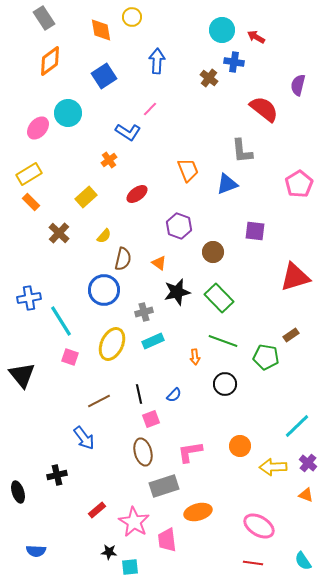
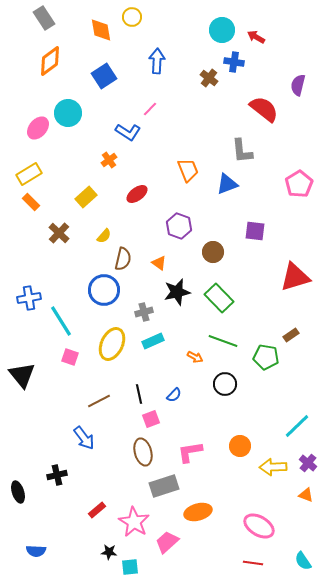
orange arrow at (195, 357): rotated 56 degrees counterclockwise
pink trapezoid at (167, 540): moved 2 px down; rotated 55 degrees clockwise
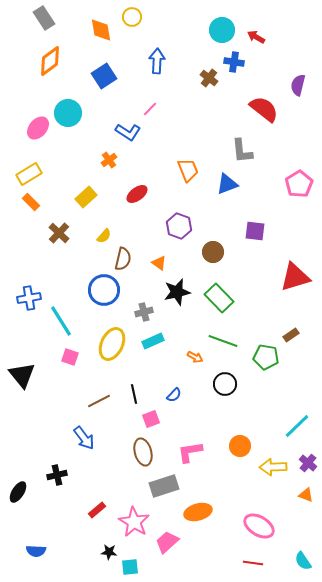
black line at (139, 394): moved 5 px left
black ellipse at (18, 492): rotated 50 degrees clockwise
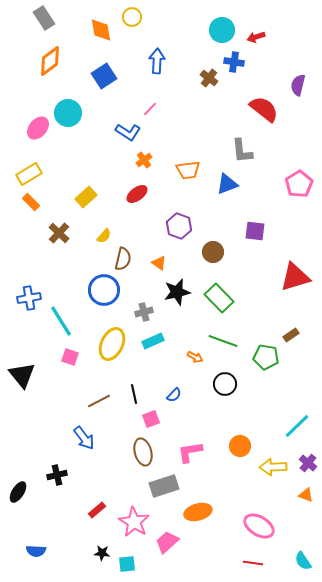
red arrow at (256, 37): rotated 48 degrees counterclockwise
orange cross at (109, 160): moved 35 px right
orange trapezoid at (188, 170): rotated 105 degrees clockwise
black star at (109, 552): moved 7 px left, 1 px down
cyan square at (130, 567): moved 3 px left, 3 px up
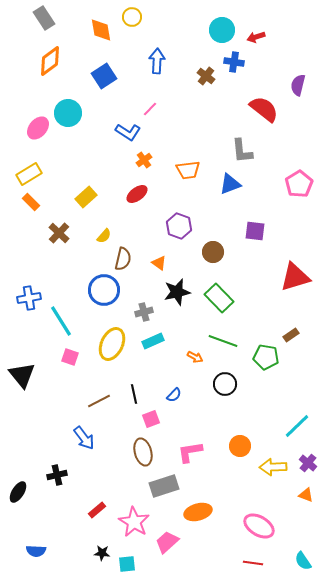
brown cross at (209, 78): moved 3 px left, 2 px up
blue triangle at (227, 184): moved 3 px right
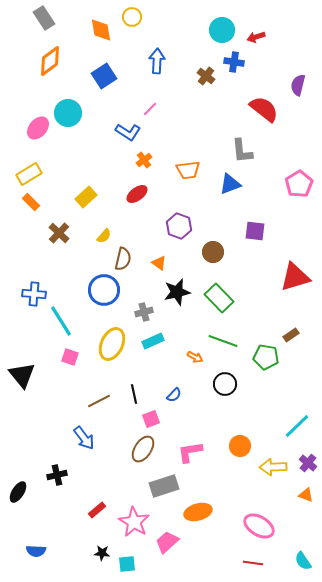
blue cross at (29, 298): moved 5 px right, 4 px up; rotated 15 degrees clockwise
brown ellipse at (143, 452): moved 3 px up; rotated 48 degrees clockwise
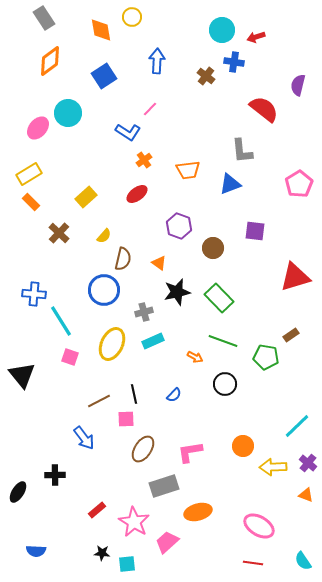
brown circle at (213, 252): moved 4 px up
pink square at (151, 419): moved 25 px left; rotated 18 degrees clockwise
orange circle at (240, 446): moved 3 px right
black cross at (57, 475): moved 2 px left; rotated 12 degrees clockwise
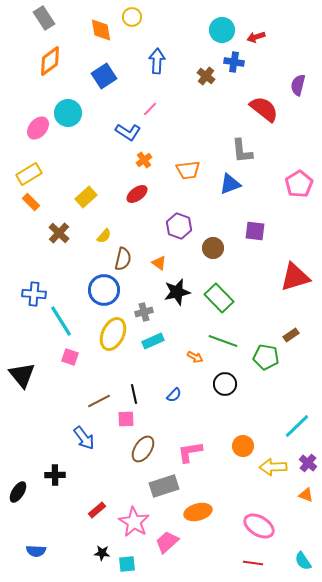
yellow ellipse at (112, 344): moved 1 px right, 10 px up
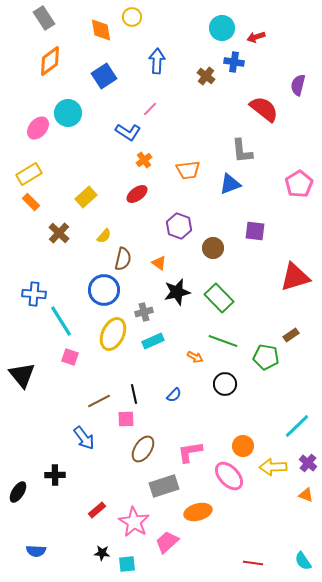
cyan circle at (222, 30): moved 2 px up
pink ellipse at (259, 526): moved 30 px left, 50 px up; rotated 16 degrees clockwise
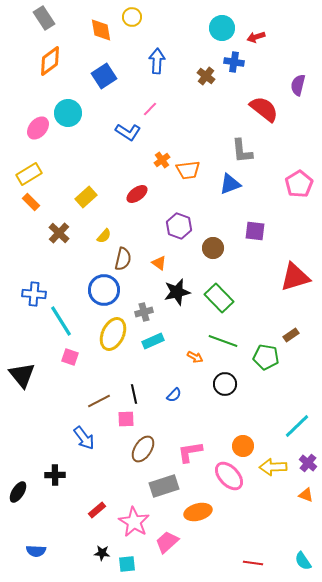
orange cross at (144, 160): moved 18 px right
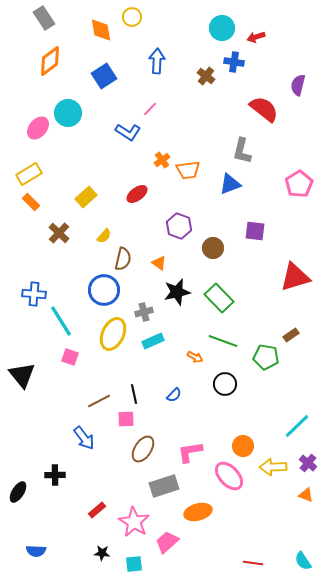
gray L-shape at (242, 151): rotated 20 degrees clockwise
cyan square at (127, 564): moved 7 px right
